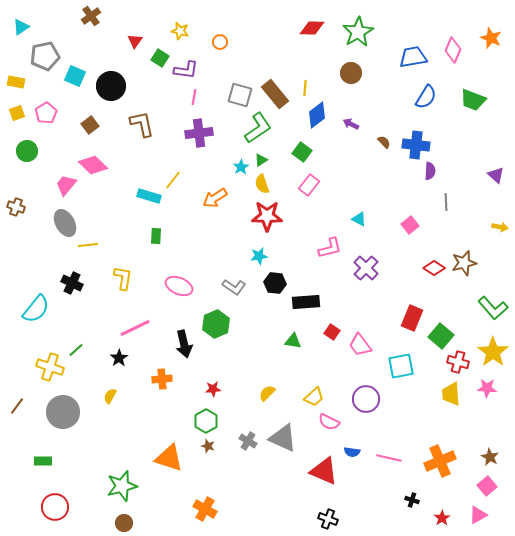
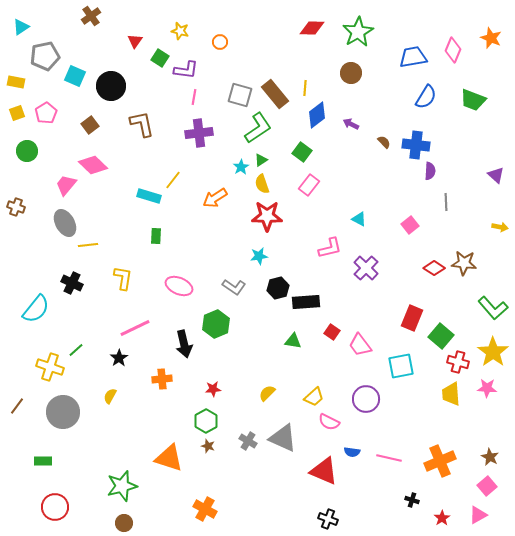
brown star at (464, 263): rotated 20 degrees clockwise
black hexagon at (275, 283): moved 3 px right, 5 px down; rotated 20 degrees counterclockwise
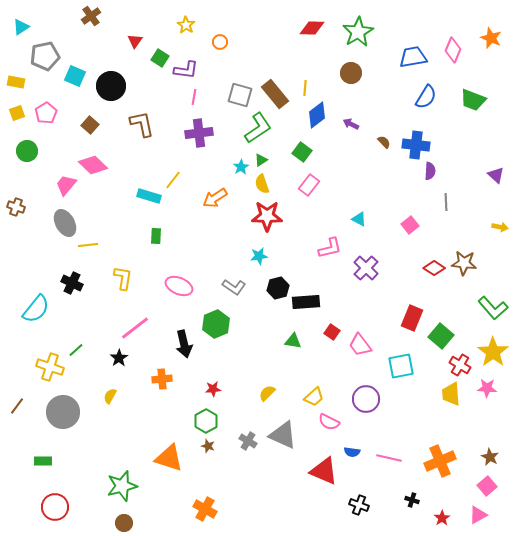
yellow star at (180, 31): moved 6 px right, 6 px up; rotated 18 degrees clockwise
brown square at (90, 125): rotated 12 degrees counterclockwise
pink line at (135, 328): rotated 12 degrees counterclockwise
red cross at (458, 362): moved 2 px right, 3 px down; rotated 15 degrees clockwise
gray triangle at (283, 438): moved 3 px up
black cross at (328, 519): moved 31 px right, 14 px up
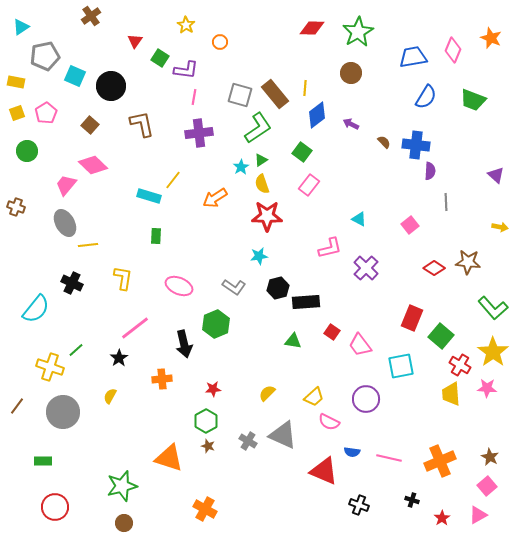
brown star at (464, 263): moved 4 px right, 1 px up
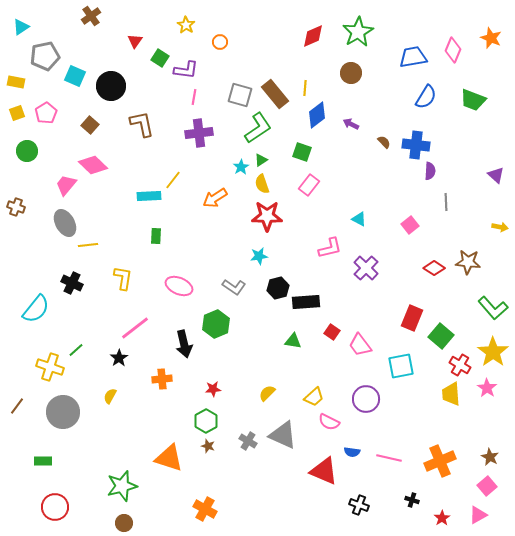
red diamond at (312, 28): moved 1 px right, 8 px down; rotated 25 degrees counterclockwise
green square at (302, 152): rotated 18 degrees counterclockwise
cyan rectangle at (149, 196): rotated 20 degrees counterclockwise
pink star at (487, 388): rotated 30 degrees clockwise
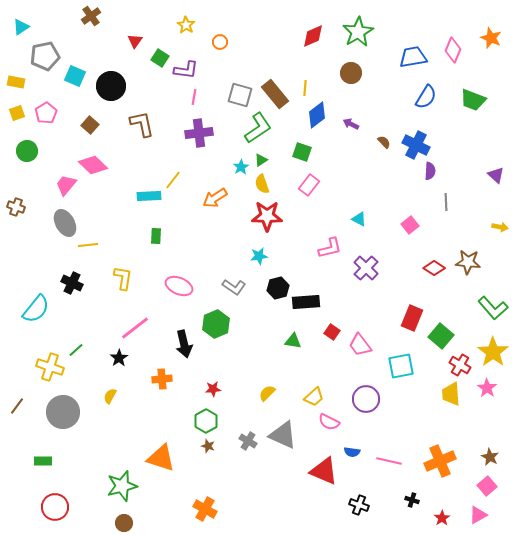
blue cross at (416, 145): rotated 20 degrees clockwise
orange triangle at (169, 458): moved 8 px left
pink line at (389, 458): moved 3 px down
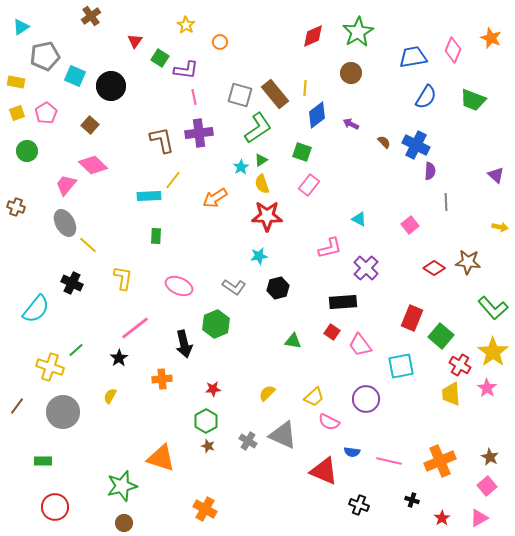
pink line at (194, 97): rotated 21 degrees counterclockwise
brown L-shape at (142, 124): moved 20 px right, 16 px down
yellow line at (88, 245): rotated 48 degrees clockwise
black rectangle at (306, 302): moved 37 px right
pink triangle at (478, 515): moved 1 px right, 3 px down
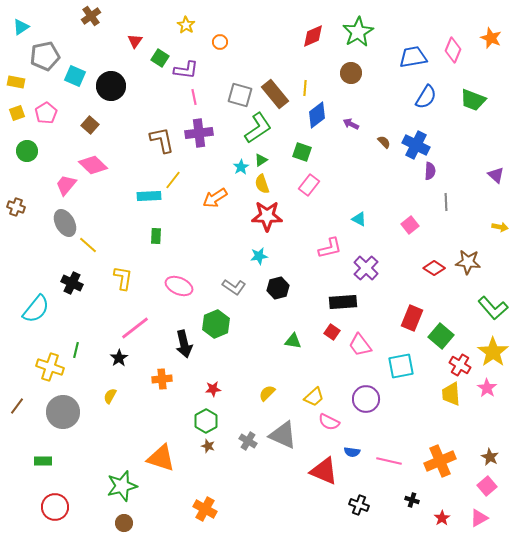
green line at (76, 350): rotated 35 degrees counterclockwise
